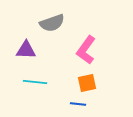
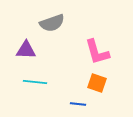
pink L-shape: moved 11 px right, 2 px down; rotated 52 degrees counterclockwise
orange square: moved 10 px right; rotated 30 degrees clockwise
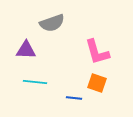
blue line: moved 4 px left, 6 px up
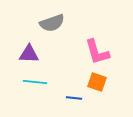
purple triangle: moved 3 px right, 4 px down
orange square: moved 1 px up
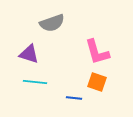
purple triangle: rotated 15 degrees clockwise
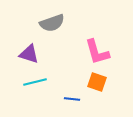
cyan line: rotated 20 degrees counterclockwise
blue line: moved 2 px left, 1 px down
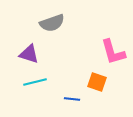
pink L-shape: moved 16 px right
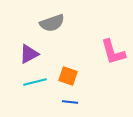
purple triangle: rotated 45 degrees counterclockwise
orange square: moved 29 px left, 6 px up
blue line: moved 2 px left, 3 px down
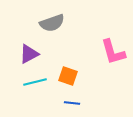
blue line: moved 2 px right, 1 px down
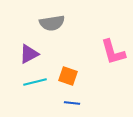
gray semicircle: rotated 10 degrees clockwise
